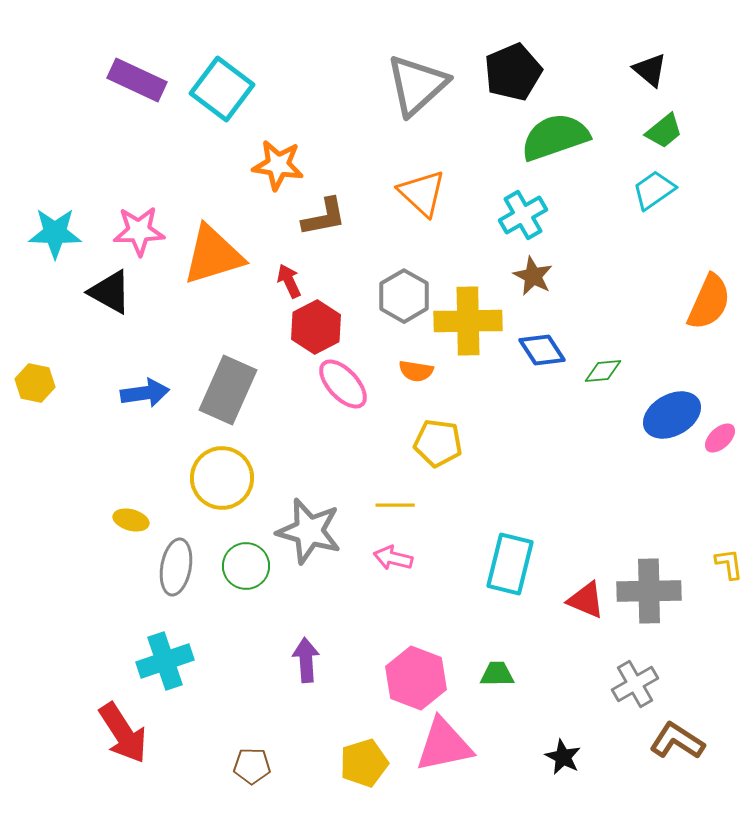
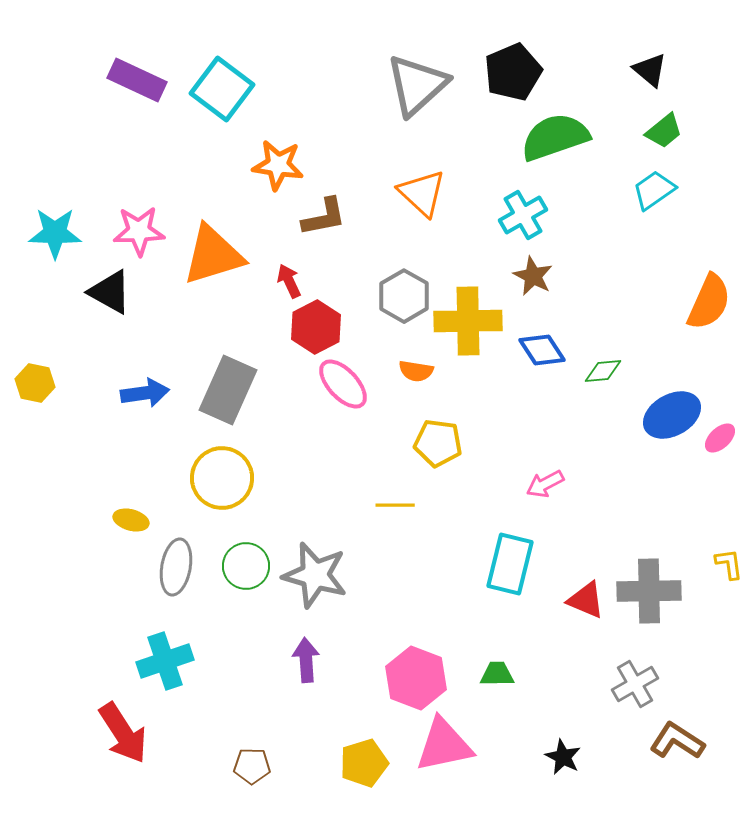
gray star at (309, 531): moved 6 px right, 44 px down
pink arrow at (393, 558): moved 152 px right, 74 px up; rotated 42 degrees counterclockwise
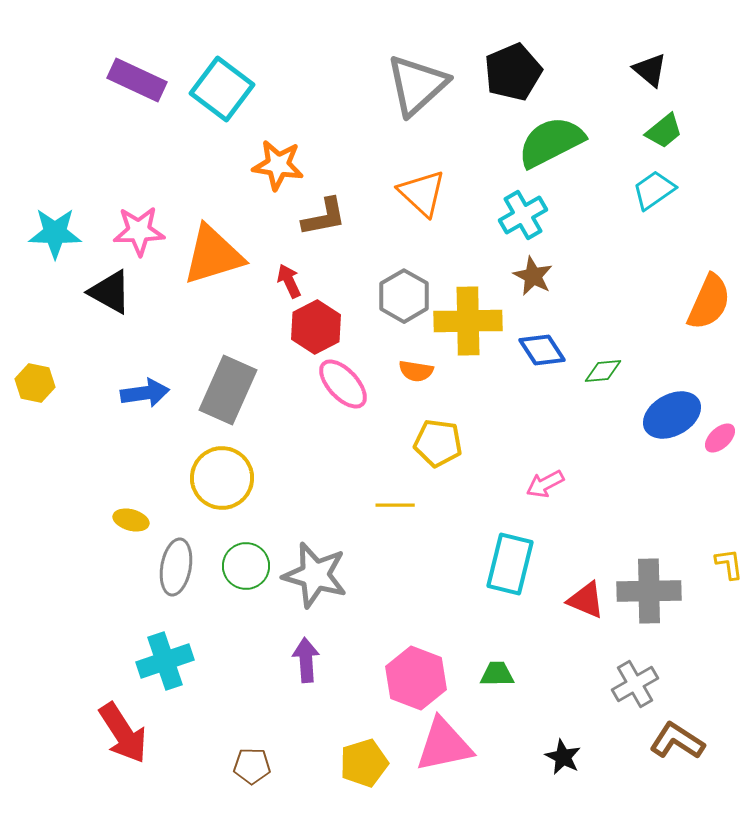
green semicircle at (555, 137): moved 4 px left, 5 px down; rotated 8 degrees counterclockwise
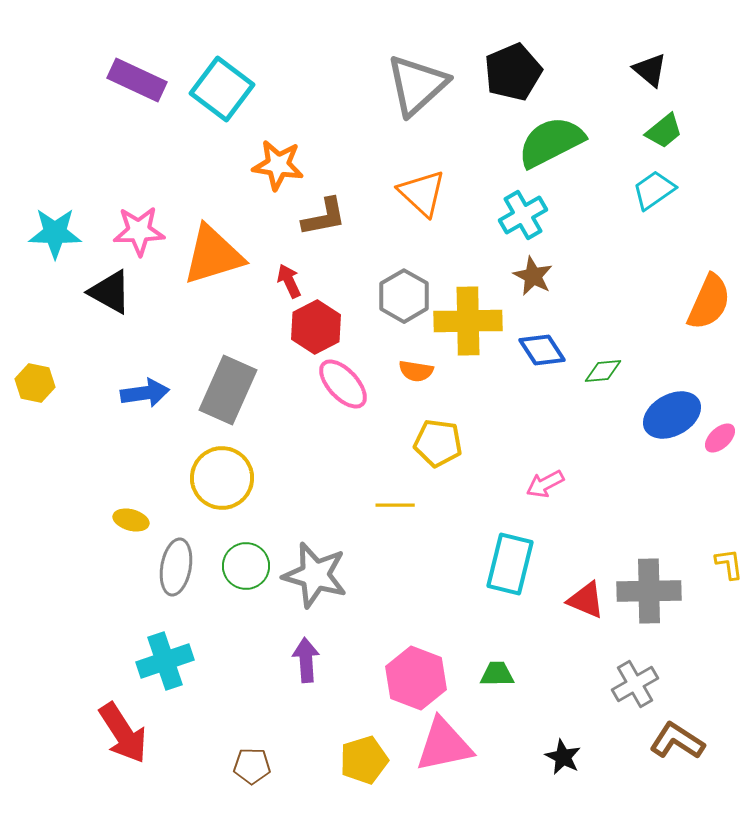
yellow pentagon at (364, 763): moved 3 px up
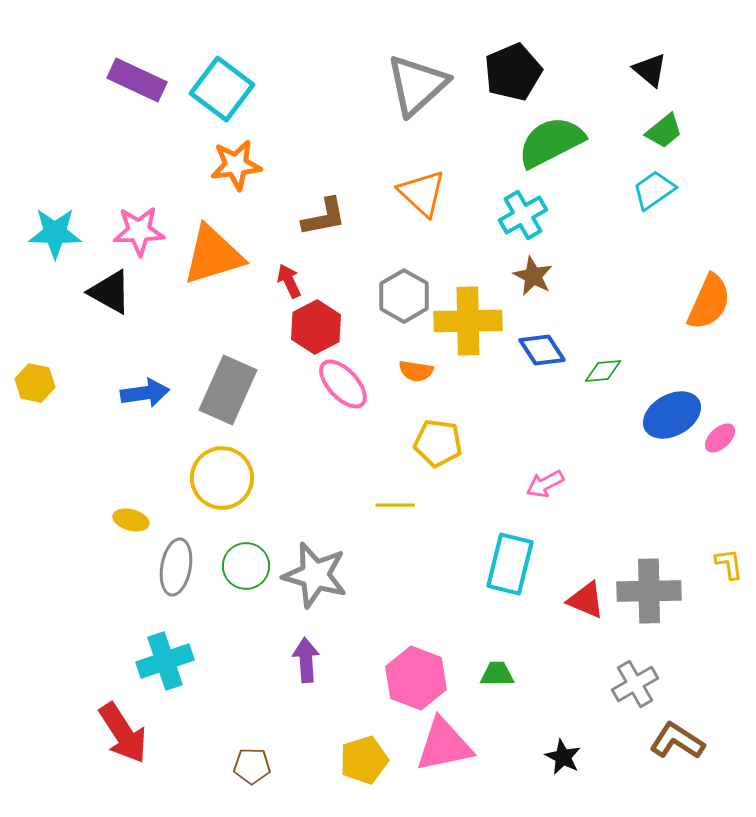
orange star at (278, 165): moved 42 px left; rotated 15 degrees counterclockwise
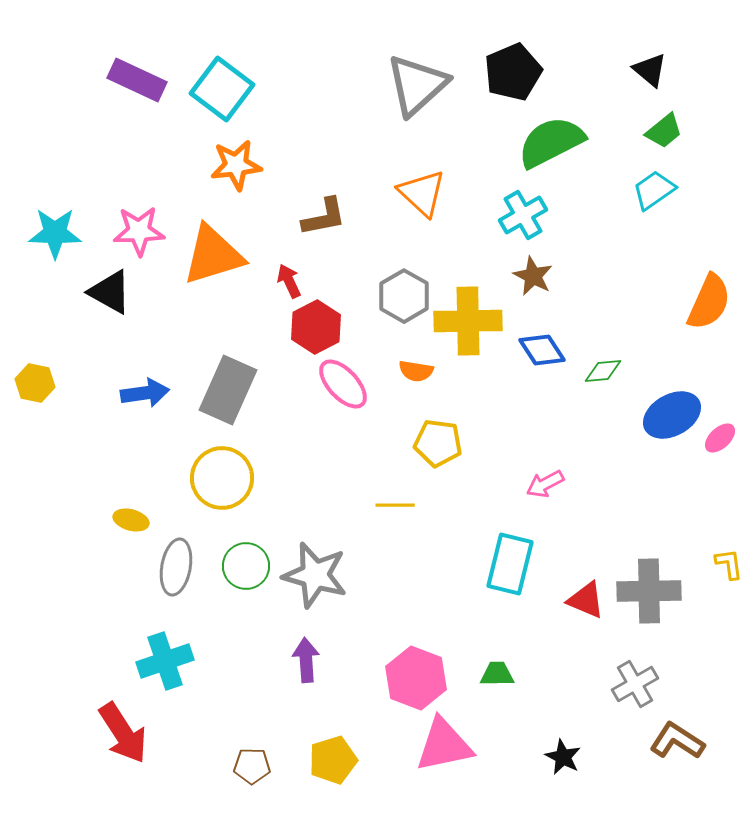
yellow pentagon at (364, 760): moved 31 px left
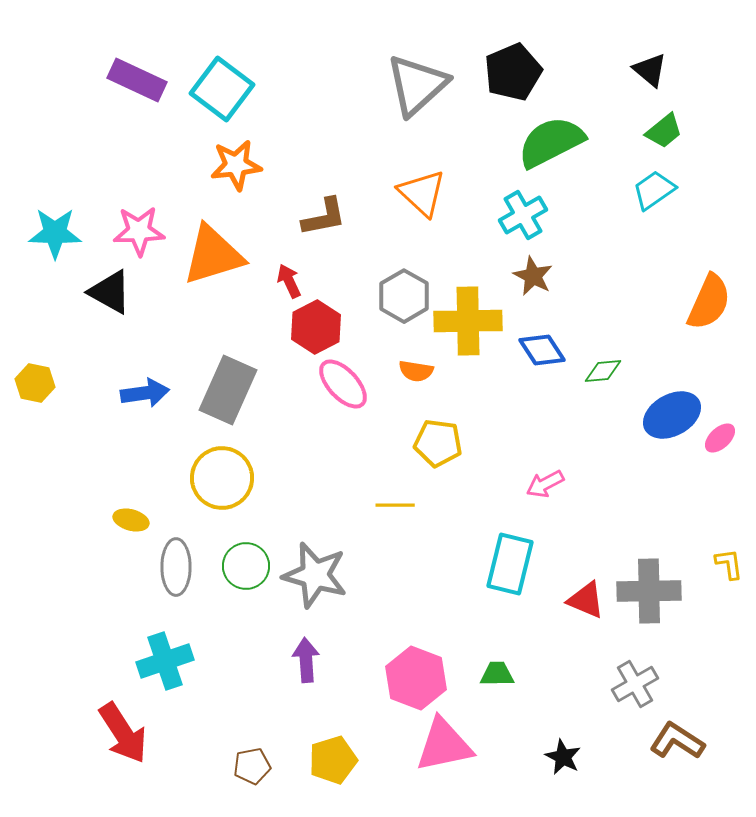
gray ellipse at (176, 567): rotated 10 degrees counterclockwise
brown pentagon at (252, 766): rotated 12 degrees counterclockwise
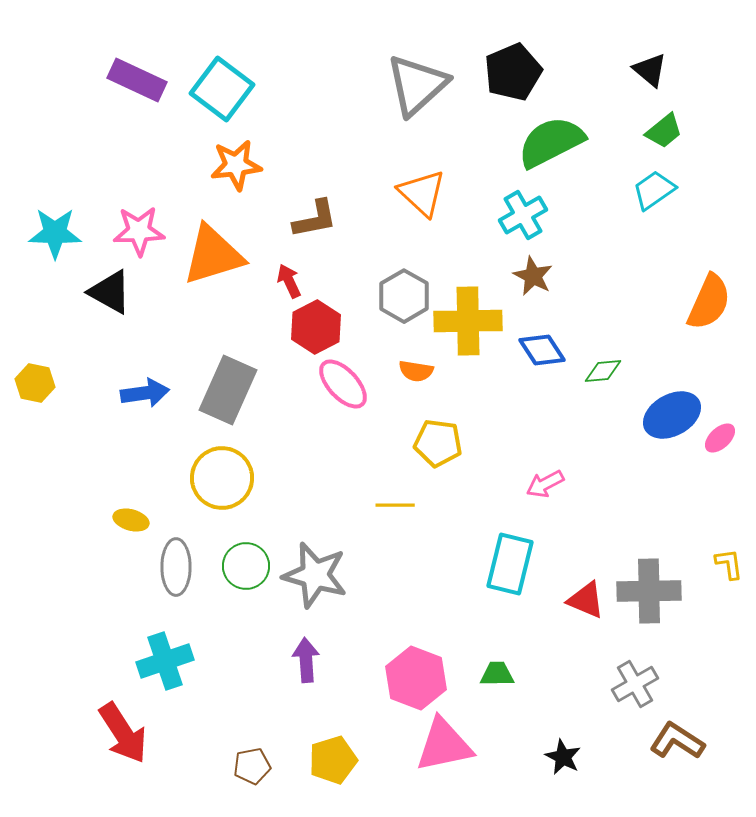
brown L-shape at (324, 217): moved 9 px left, 2 px down
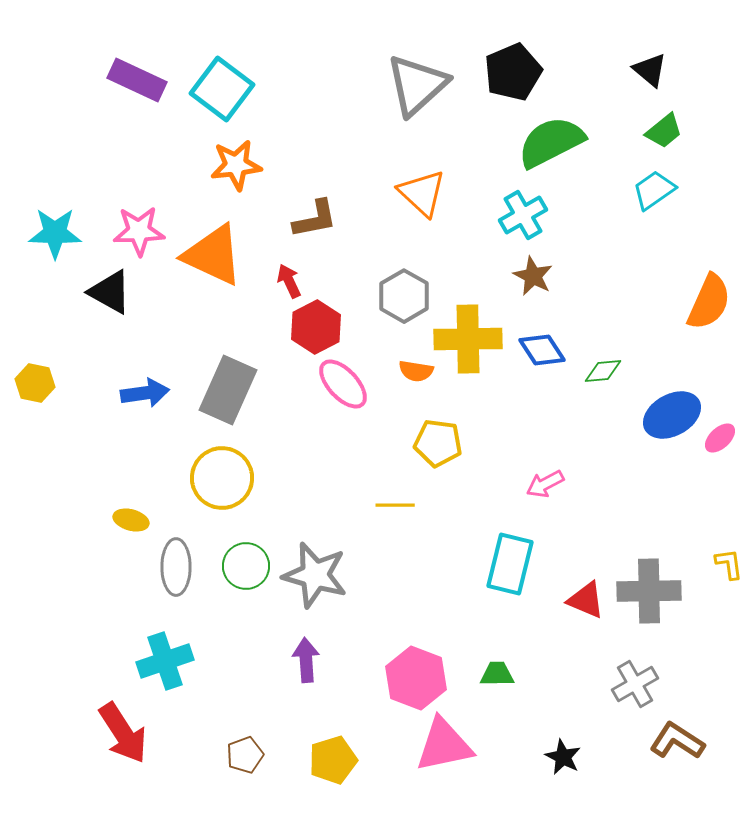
orange triangle at (213, 255): rotated 42 degrees clockwise
yellow cross at (468, 321): moved 18 px down
brown pentagon at (252, 766): moved 7 px left, 11 px up; rotated 9 degrees counterclockwise
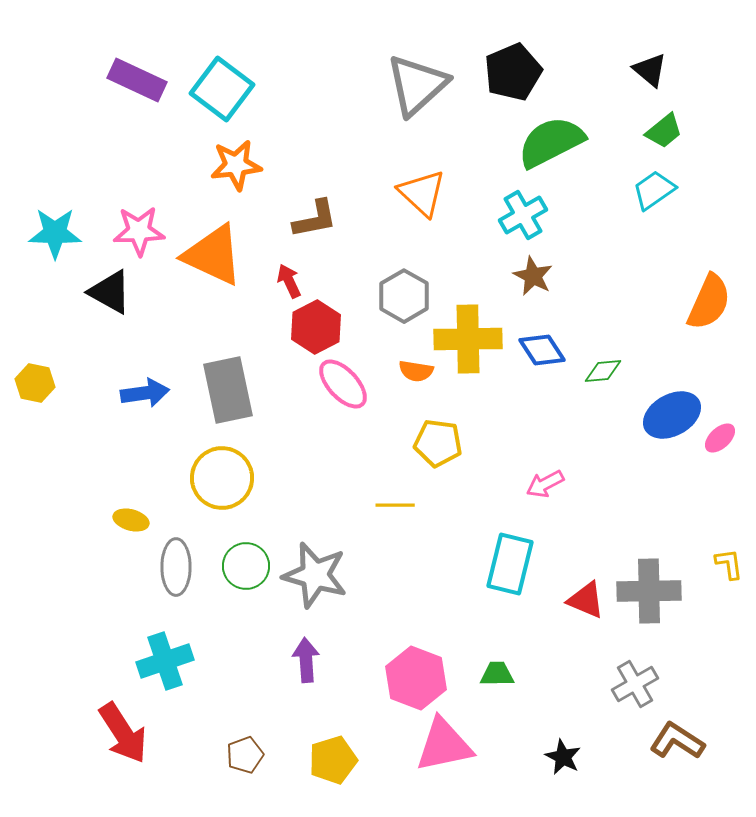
gray rectangle at (228, 390): rotated 36 degrees counterclockwise
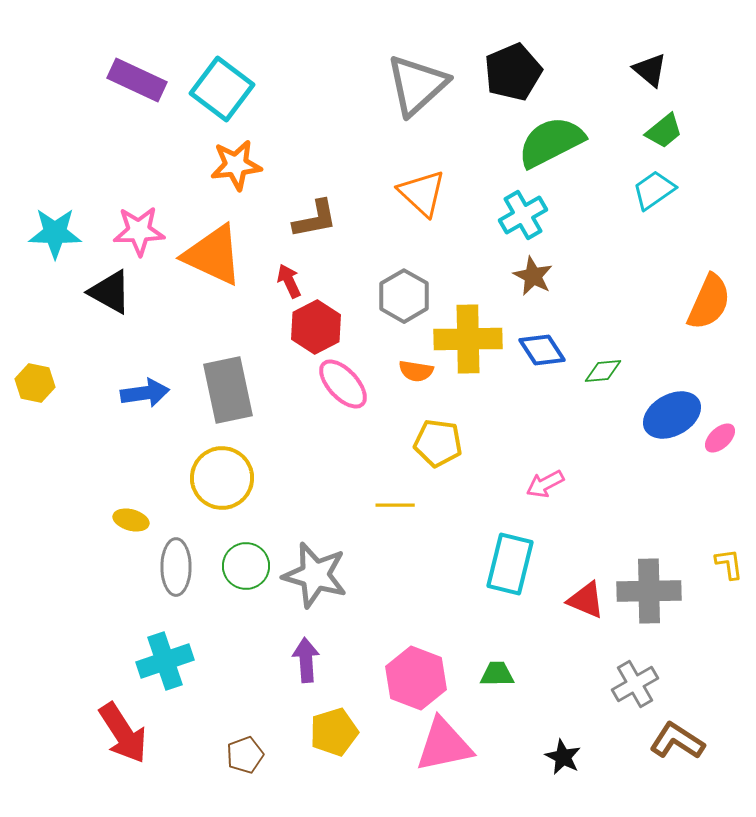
yellow pentagon at (333, 760): moved 1 px right, 28 px up
